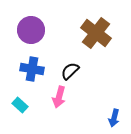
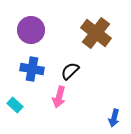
cyan rectangle: moved 5 px left
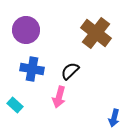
purple circle: moved 5 px left
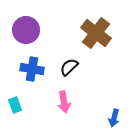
black semicircle: moved 1 px left, 4 px up
pink arrow: moved 5 px right, 5 px down; rotated 25 degrees counterclockwise
cyan rectangle: rotated 28 degrees clockwise
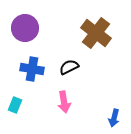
purple circle: moved 1 px left, 2 px up
black semicircle: rotated 18 degrees clockwise
cyan rectangle: rotated 42 degrees clockwise
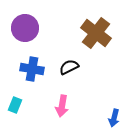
pink arrow: moved 2 px left, 4 px down; rotated 20 degrees clockwise
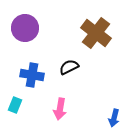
blue cross: moved 6 px down
pink arrow: moved 2 px left, 3 px down
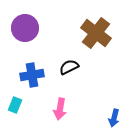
blue cross: rotated 20 degrees counterclockwise
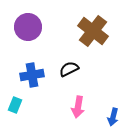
purple circle: moved 3 px right, 1 px up
brown cross: moved 3 px left, 2 px up
black semicircle: moved 2 px down
pink arrow: moved 18 px right, 2 px up
blue arrow: moved 1 px left, 1 px up
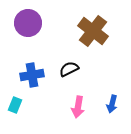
purple circle: moved 4 px up
blue arrow: moved 1 px left, 13 px up
